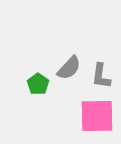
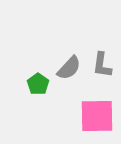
gray L-shape: moved 1 px right, 11 px up
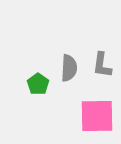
gray semicircle: rotated 40 degrees counterclockwise
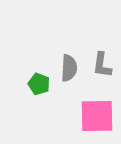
green pentagon: moved 1 px right; rotated 15 degrees counterclockwise
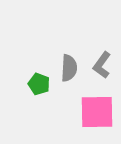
gray L-shape: rotated 28 degrees clockwise
pink square: moved 4 px up
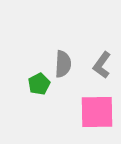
gray semicircle: moved 6 px left, 4 px up
green pentagon: rotated 25 degrees clockwise
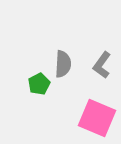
pink square: moved 6 px down; rotated 24 degrees clockwise
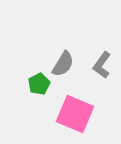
gray semicircle: rotated 28 degrees clockwise
pink square: moved 22 px left, 4 px up
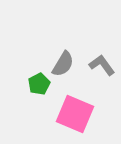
gray L-shape: rotated 108 degrees clockwise
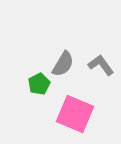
gray L-shape: moved 1 px left
